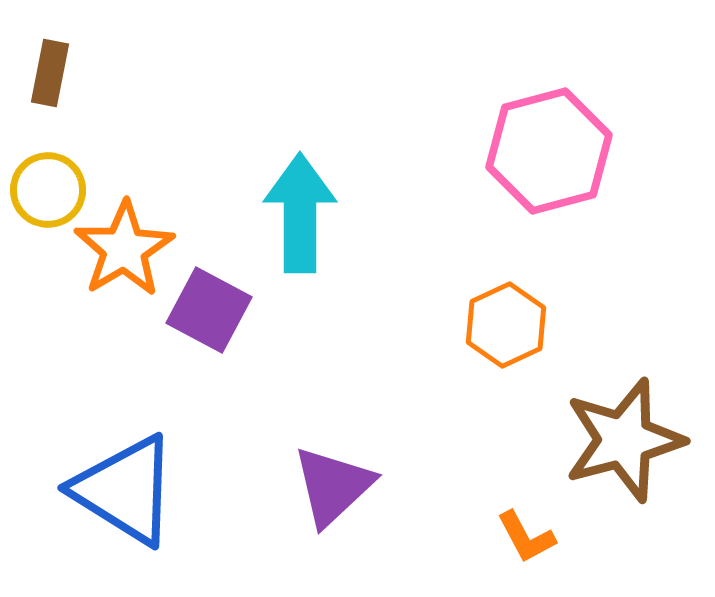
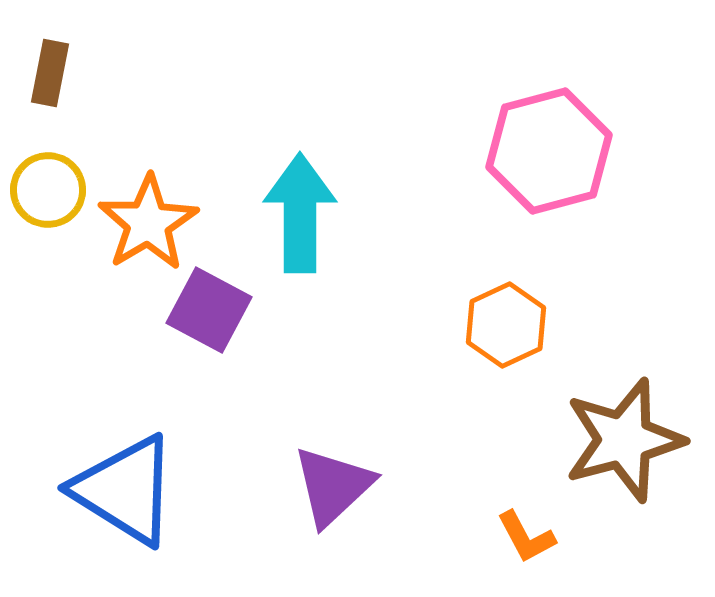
orange star: moved 24 px right, 26 px up
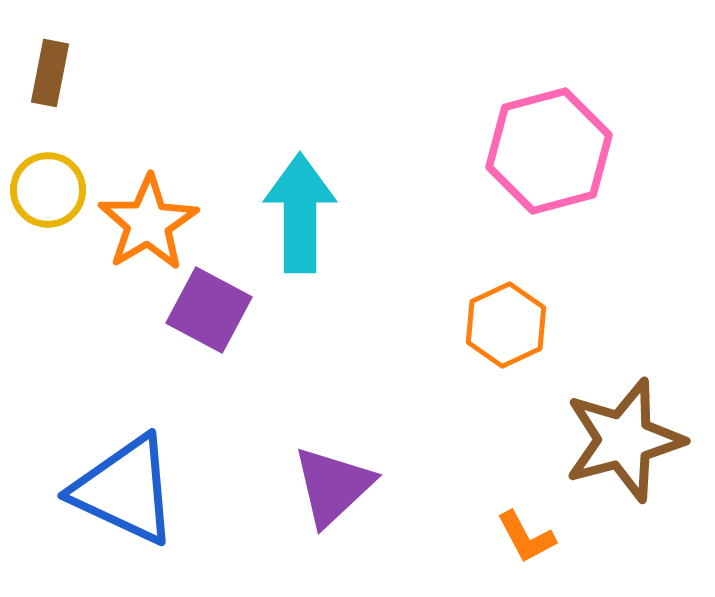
blue triangle: rotated 7 degrees counterclockwise
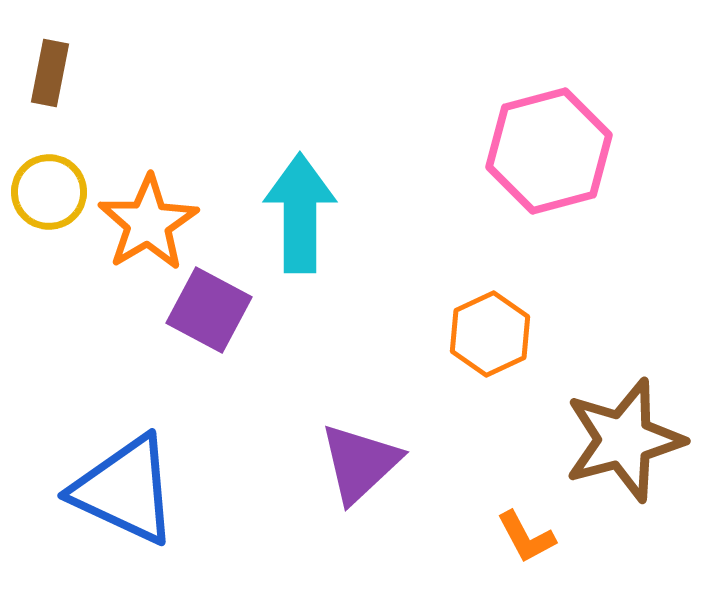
yellow circle: moved 1 px right, 2 px down
orange hexagon: moved 16 px left, 9 px down
purple triangle: moved 27 px right, 23 px up
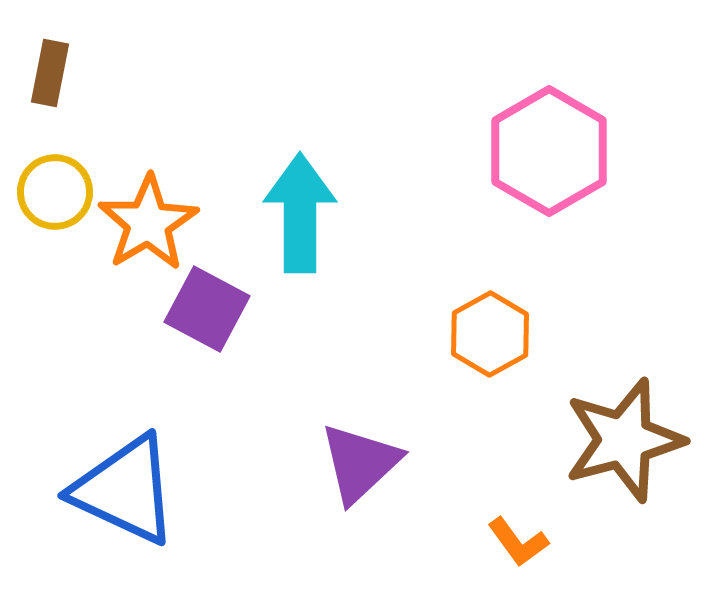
pink hexagon: rotated 15 degrees counterclockwise
yellow circle: moved 6 px right
purple square: moved 2 px left, 1 px up
orange hexagon: rotated 4 degrees counterclockwise
orange L-shape: moved 8 px left, 5 px down; rotated 8 degrees counterclockwise
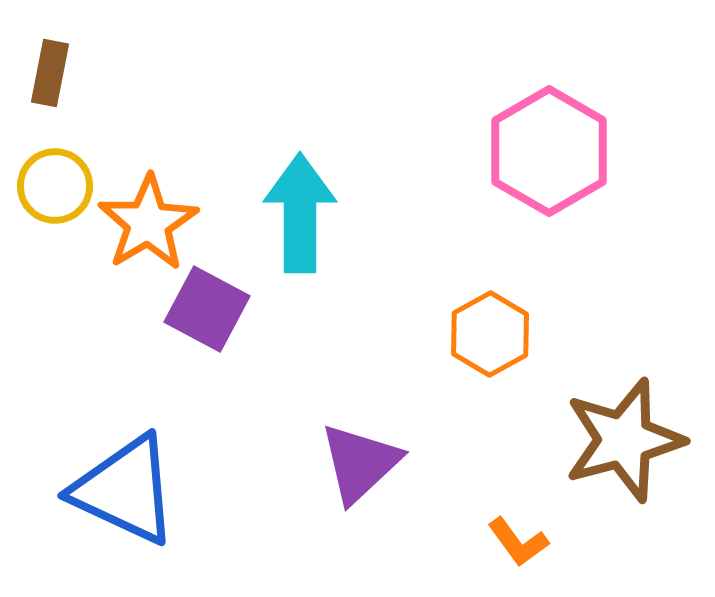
yellow circle: moved 6 px up
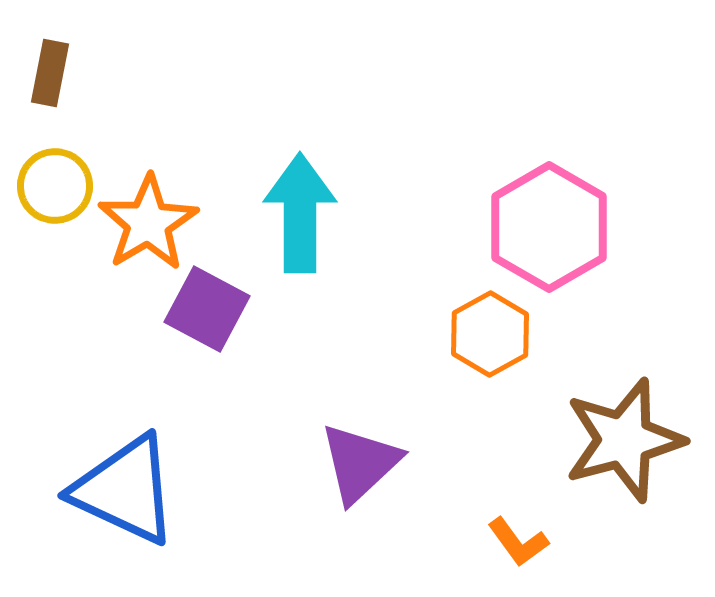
pink hexagon: moved 76 px down
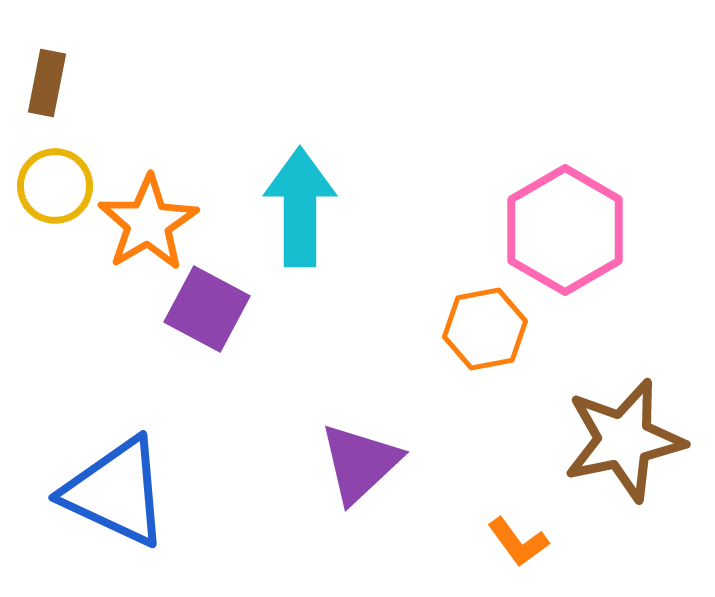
brown rectangle: moved 3 px left, 10 px down
cyan arrow: moved 6 px up
pink hexagon: moved 16 px right, 3 px down
orange hexagon: moved 5 px left, 5 px up; rotated 18 degrees clockwise
brown star: rotated 3 degrees clockwise
blue triangle: moved 9 px left, 2 px down
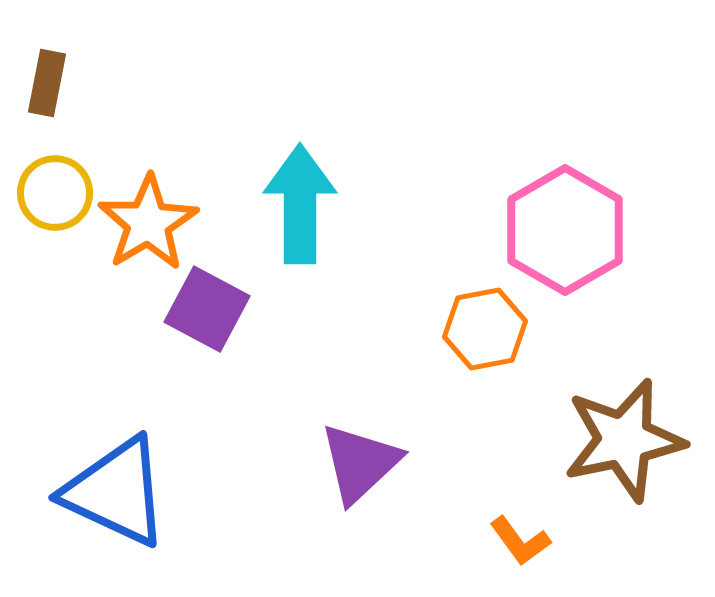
yellow circle: moved 7 px down
cyan arrow: moved 3 px up
orange L-shape: moved 2 px right, 1 px up
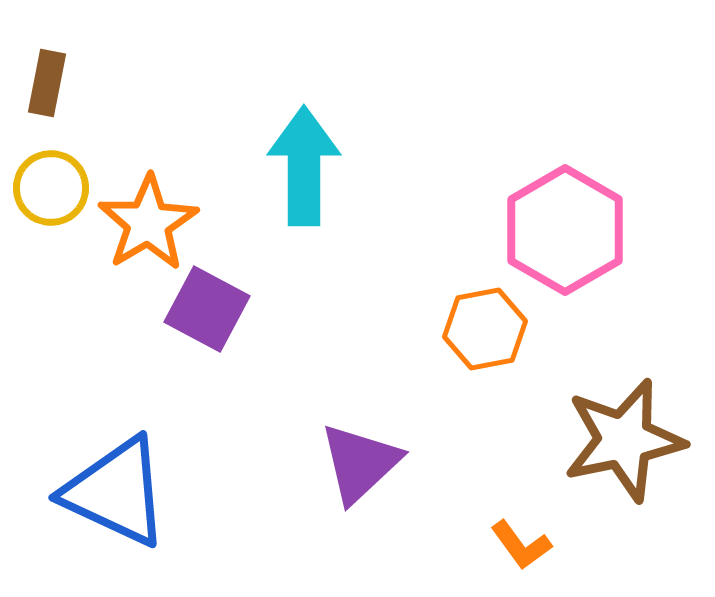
yellow circle: moved 4 px left, 5 px up
cyan arrow: moved 4 px right, 38 px up
orange L-shape: moved 1 px right, 4 px down
